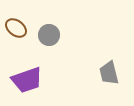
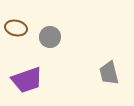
brown ellipse: rotated 25 degrees counterclockwise
gray circle: moved 1 px right, 2 px down
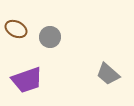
brown ellipse: moved 1 px down; rotated 15 degrees clockwise
gray trapezoid: moved 1 px left, 1 px down; rotated 35 degrees counterclockwise
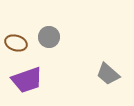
brown ellipse: moved 14 px down; rotated 10 degrees counterclockwise
gray circle: moved 1 px left
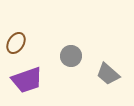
gray circle: moved 22 px right, 19 px down
brown ellipse: rotated 75 degrees counterclockwise
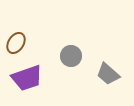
purple trapezoid: moved 2 px up
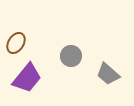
purple trapezoid: rotated 32 degrees counterclockwise
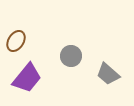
brown ellipse: moved 2 px up
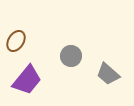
purple trapezoid: moved 2 px down
